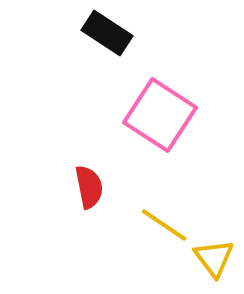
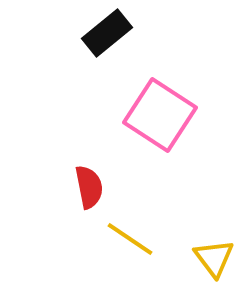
black rectangle: rotated 72 degrees counterclockwise
yellow line: moved 34 px left, 14 px down
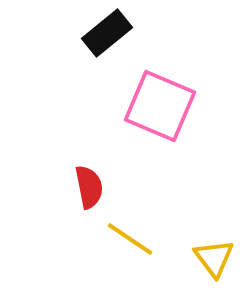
pink square: moved 9 px up; rotated 10 degrees counterclockwise
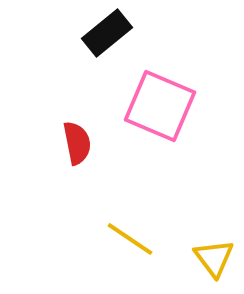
red semicircle: moved 12 px left, 44 px up
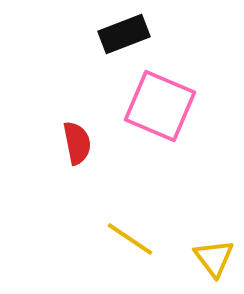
black rectangle: moved 17 px right, 1 px down; rotated 18 degrees clockwise
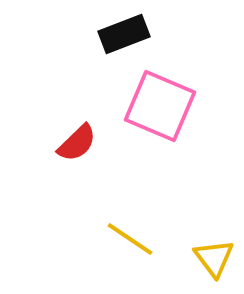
red semicircle: rotated 57 degrees clockwise
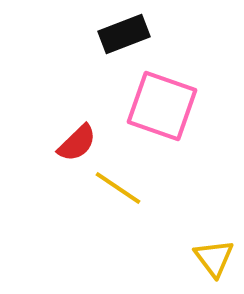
pink square: moved 2 px right; rotated 4 degrees counterclockwise
yellow line: moved 12 px left, 51 px up
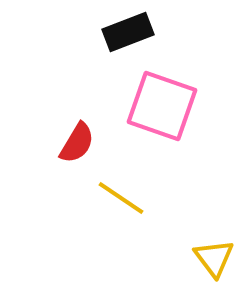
black rectangle: moved 4 px right, 2 px up
red semicircle: rotated 15 degrees counterclockwise
yellow line: moved 3 px right, 10 px down
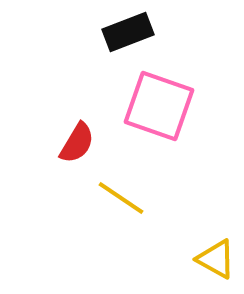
pink square: moved 3 px left
yellow triangle: moved 2 px right, 1 px down; rotated 24 degrees counterclockwise
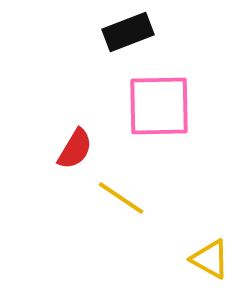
pink square: rotated 20 degrees counterclockwise
red semicircle: moved 2 px left, 6 px down
yellow triangle: moved 6 px left
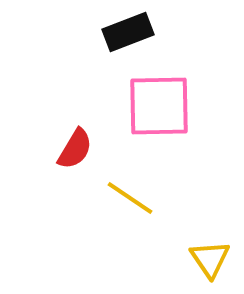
yellow line: moved 9 px right
yellow triangle: rotated 27 degrees clockwise
